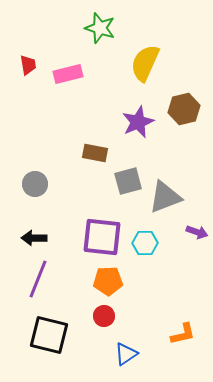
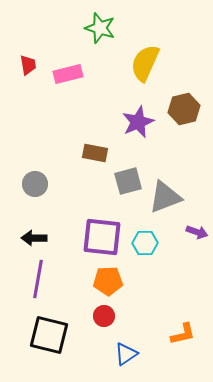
purple line: rotated 12 degrees counterclockwise
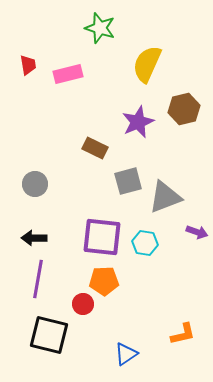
yellow semicircle: moved 2 px right, 1 px down
brown rectangle: moved 5 px up; rotated 15 degrees clockwise
cyan hexagon: rotated 10 degrees clockwise
orange pentagon: moved 4 px left
red circle: moved 21 px left, 12 px up
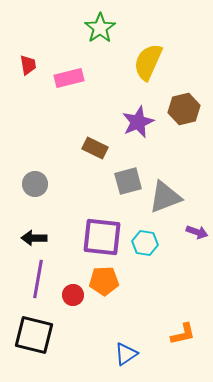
green star: rotated 20 degrees clockwise
yellow semicircle: moved 1 px right, 2 px up
pink rectangle: moved 1 px right, 4 px down
red circle: moved 10 px left, 9 px up
black square: moved 15 px left
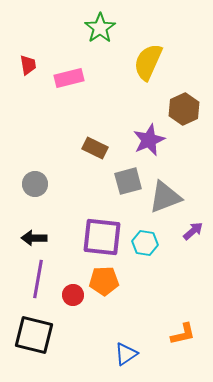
brown hexagon: rotated 12 degrees counterclockwise
purple star: moved 11 px right, 18 px down
purple arrow: moved 4 px left, 1 px up; rotated 60 degrees counterclockwise
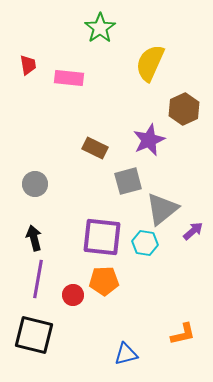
yellow semicircle: moved 2 px right, 1 px down
pink rectangle: rotated 20 degrees clockwise
gray triangle: moved 3 px left, 12 px down; rotated 18 degrees counterclockwise
black arrow: rotated 75 degrees clockwise
blue triangle: rotated 20 degrees clockwise
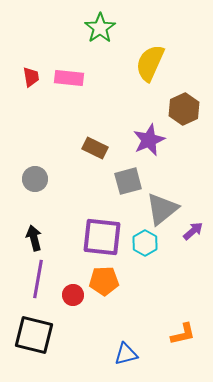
red trapezoid: moved 3 px right, 12 px down
gray circle: moved 5 px up
cyan hexagon: rotated 20 degrees clockwise
